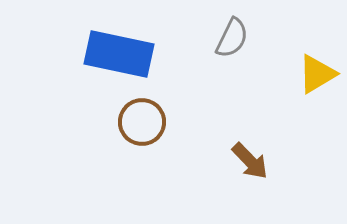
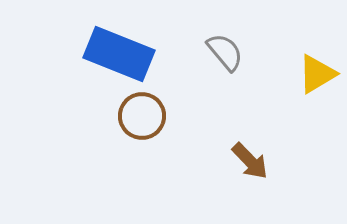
gray semicircle: moved 7 px left, 14 px down; rotated 66 degrees counterclockwise
blue rectangle: rotated 10 degrees clockwise
brown circle: moved 6 px up
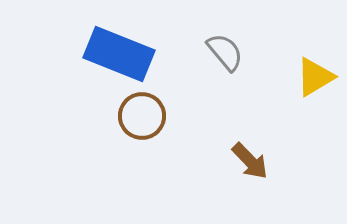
yellow triangle: moved 2 px left, 3 px down
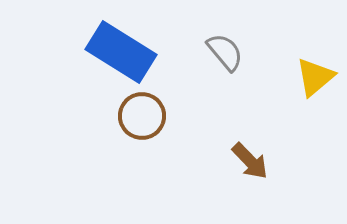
blue rectangle: moved 2 px right, 2 px up; rotated 10 degrees clockwise
yellow triangle: rotated 9 degrees counterclockwise
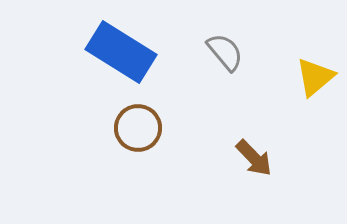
brown circle: moved 4 px left, 12 px down
brown arrow: moved 4 px right, 3 px up
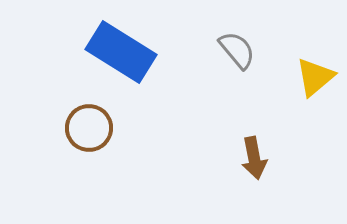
gray semicircle: moved 12 px right, 2 px up
brown circle: moved 49 px left
brown arrow: rotated 33 degrees clockwise
